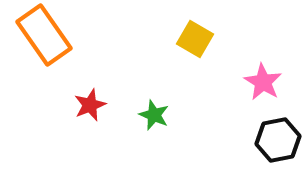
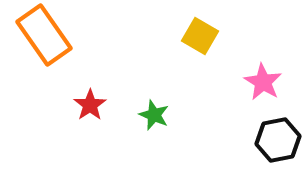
yellow square: moved 5 px right, 3 px up
red star: rotated 12 degrees counterclockwise
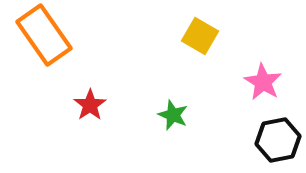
green star: moved 19 px right
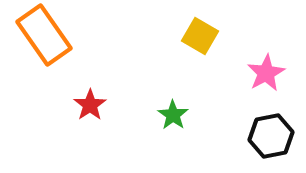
pink star: moved 3 px right, 9 px up; rotated 12 degrees clockwise
green star: rotated 12 degrees clockwise
black hexagon: moved 7 px left, 4 px up
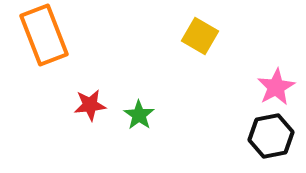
orange rectangle: rotated 14 degrees clockwise
pink star: moved 10 px right, 14 px down
red star: rotated 28 degrees clockwise
green star: moved 34 px left
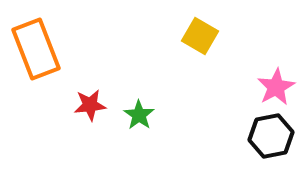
orange rectangle: moved 8 px left, 14 px down
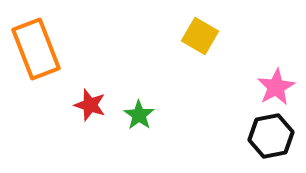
red star: rotated 24 degrees clockwise
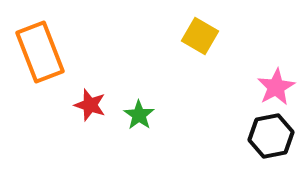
orange rectangle: moved 4 px right, 3 px down
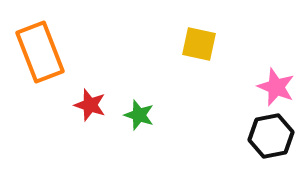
yellow square: moved 1 px left, 8 px down; rotated 18 degrees counterclockwise
pink star: rotated 21 degrees counterclockwise
green star: rotated 16 degrees counterclockwise
